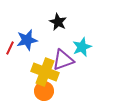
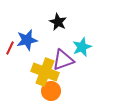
orange circle: moved 7 px right
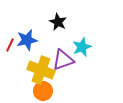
red line: moved 3 px up
yellow cross: moved 4 px left, 2 px up
orange circle: moved 8 px left
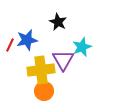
purple triangle: rotated 40 degrees counterclockwise
yellow cross: rotated 28 degrees counterclockwise
orange circle: moved 1 px right
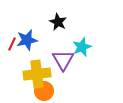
red line: moved 2 px right, 1 px up
yellow cross: moved 4 px left, 4 px down
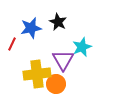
blue star: moved 4 px right, 12 px up
orange circle: moved 12 px right, 7 px up
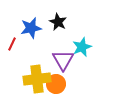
yellow cross: moved 5 px down
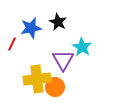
cyan star: rotated 18 degrees counterclockwise
orange circle: moved 1 px left, 3 px down
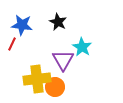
blue star: moved 9 px left, 3 px up; rotated 20 degrees clockwise
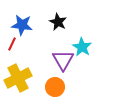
yellow cross: moved 19 px left, 1 px up; rotated 20 degrees counterclockwise
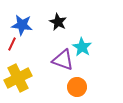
purple triangle: rotated 40 degrees counterclockwise
orange circle: moved 22 px right
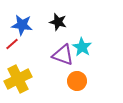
black star: rotated 12 degrees counterclockwise
red line: rotated 24 degrees clockwise
purple triangle: moved 5 px up
yellow cross: moved 1 px down
orange circle: moved 6 px up
